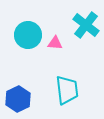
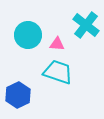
pink triangle: moved 2 px right, 1 px down
cyan trapezoid: moved 9 px left, 18 px up; rotated 64 degrees counterclockwise
blue hexagon: moved 4 px up
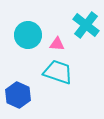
blue hexagon: rotated 10 degrees counterclockwise
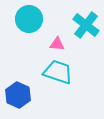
cyan circle: moved 1 px right, 16 px up
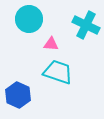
cyan cross: rotated 12 degrees counterclockwise
pink triangle: moved 6 px left
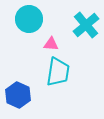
cyan cross: rotated 24 degrees clockwise
cyan trapezoid: rotated 80 degrees clockwise
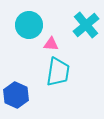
cyan circle: moved 6 px down
blue hexagon: moved 2 px left
